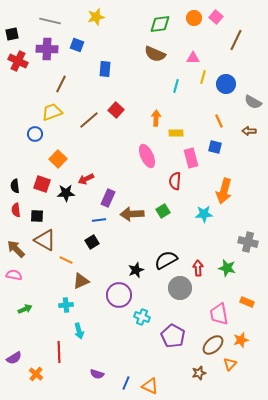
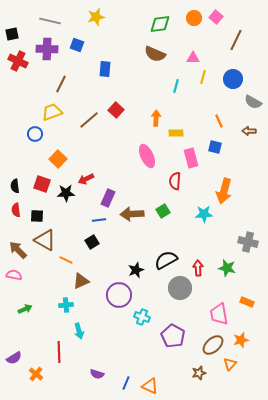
blue circle at (226, 84): moved 7 px right, 5 px up
brown arrow at (16, 249): moved 2 px right, 1 px down
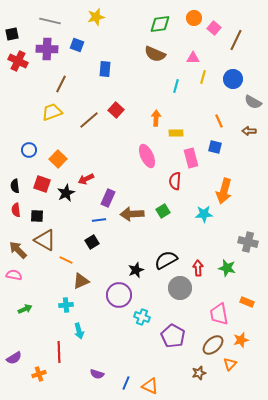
pink square at (216, 17): moved 2 px left, 11 px down
blue circle at (35, 134): moved 6 px left, 16 px down
black star at (66, 193): rotated 24 degrees counterclockwise
orange cross at (36, 374): moved 3 px right; rotated 32 degrees clockwise
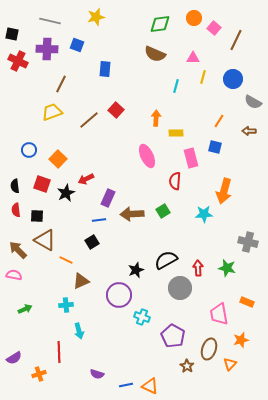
black square at (12, 34): rotated 24 degrees clockwise
orange line at (219, 121): rotated 56 degrees clockwise
brown ellipse at (213, 345): moved 4 px left, 4 px down; rotated 30 degrees counterclockwise
brown star at (199, 373): moved 12 px left, 7 px up; rotated 24 degrees counterclockwise
blue line at (126, 383): moved 2 px down; rotated 56 degrees clockwise
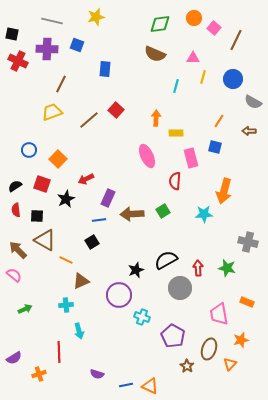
gray line at (50, 21): moved 2 px right
black semicircle at (15, 186): rotated 64 degrees clockwise
black star at (66, 193): moved 6 px down
pink semicircle at (14, 275): rotated 28 degrees clockwise
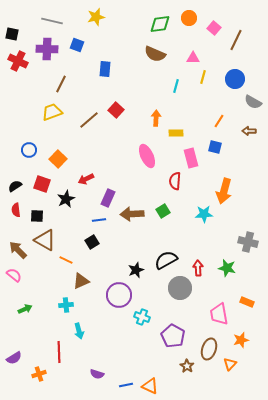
orange circle at (194, 18): moved 5 px left
blue circle at (233, 79): moved 2 px right
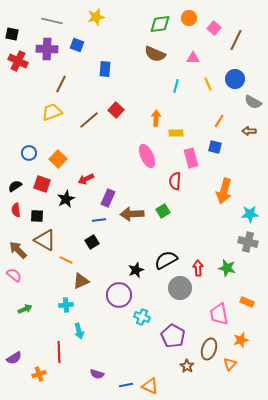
yellow line at (203, 77): moved 5 px right, 7 px down; rotated 40 degrees counterclockwise
blue circle at (29, 150): moved 3 px down
cyan star at (204, 214): moved 46 px right
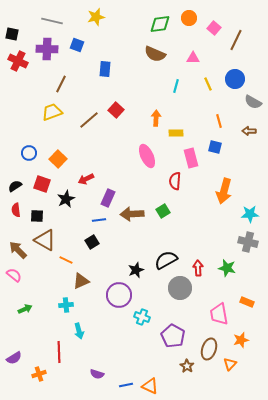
orange line at (219, 121): rotated 48 degrees counterclockwise
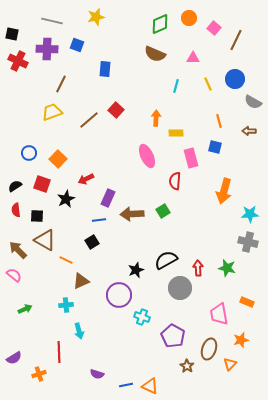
green diamond at (160, 24): rotated 15 degrees counterclockwise
